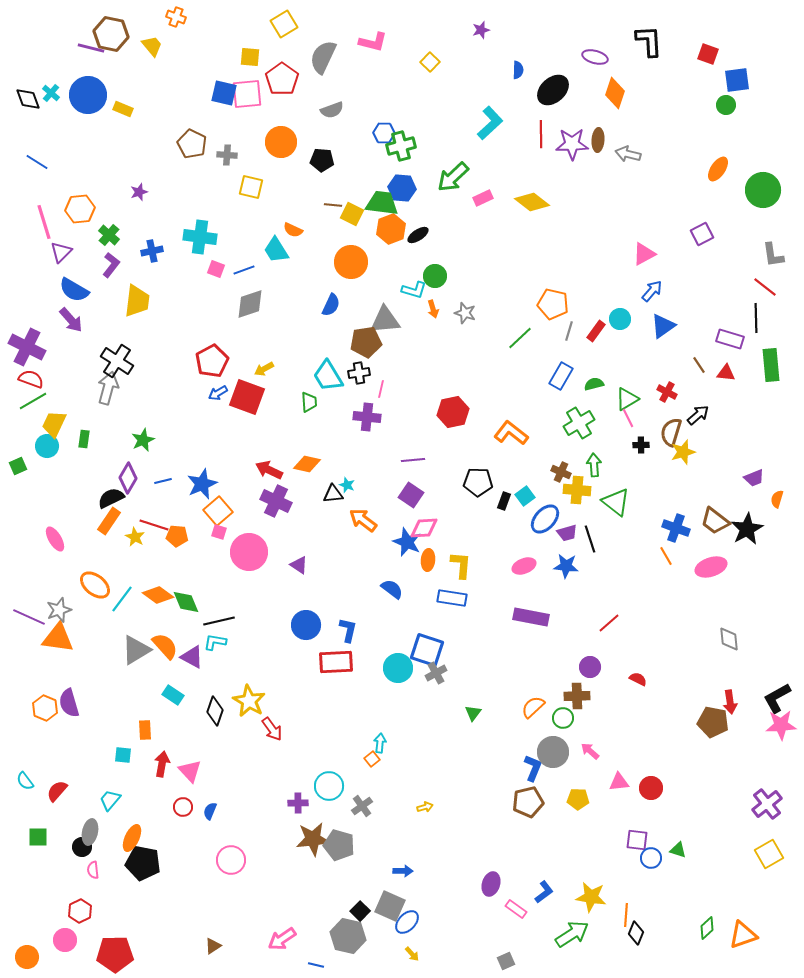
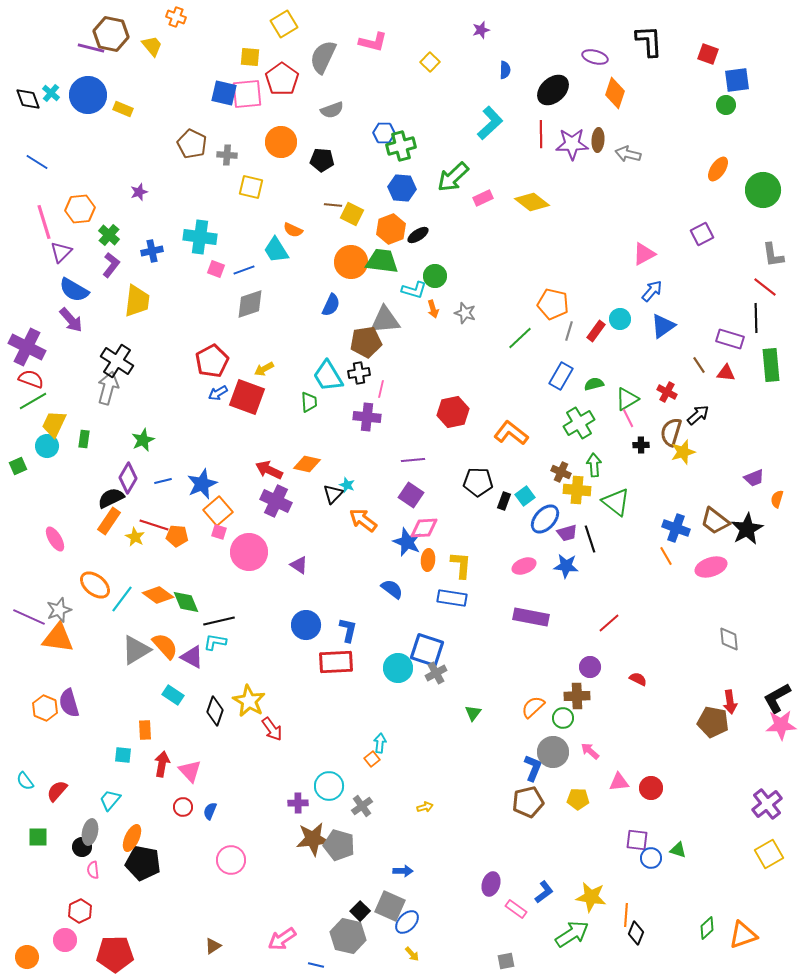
blue semicircle at (518, 70): moved 13 px left
green trapezoid at (382, 203): moved 58 px down
black triangle at (333, 494): rotated 40 degrees counterclockwise
gray square at (506, 961): rotated 12 degrees clockwise
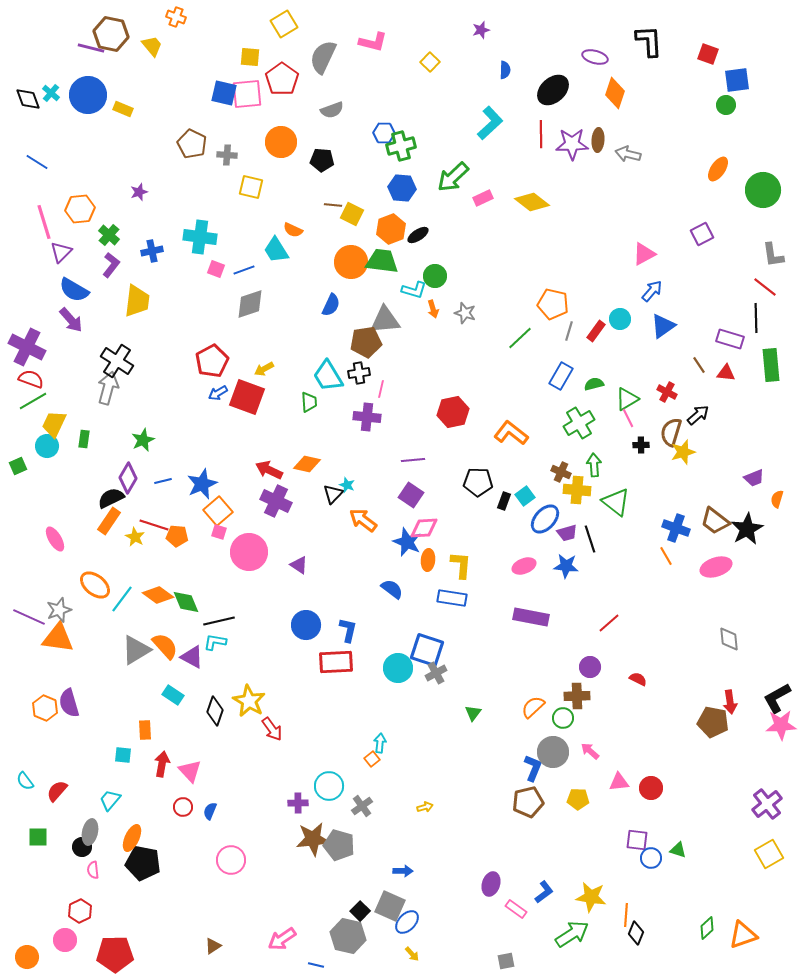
pink ellipse at (711, 567): moved 5 px right
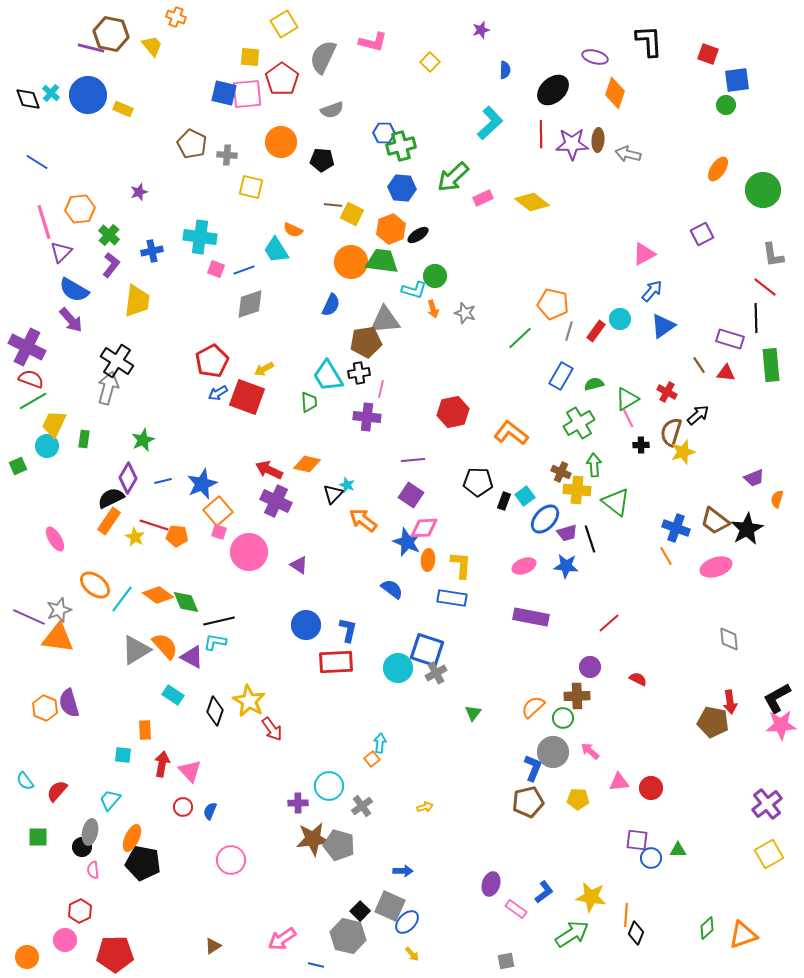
green triangle at (678, 850): rotated 18 degrees counterclockwise
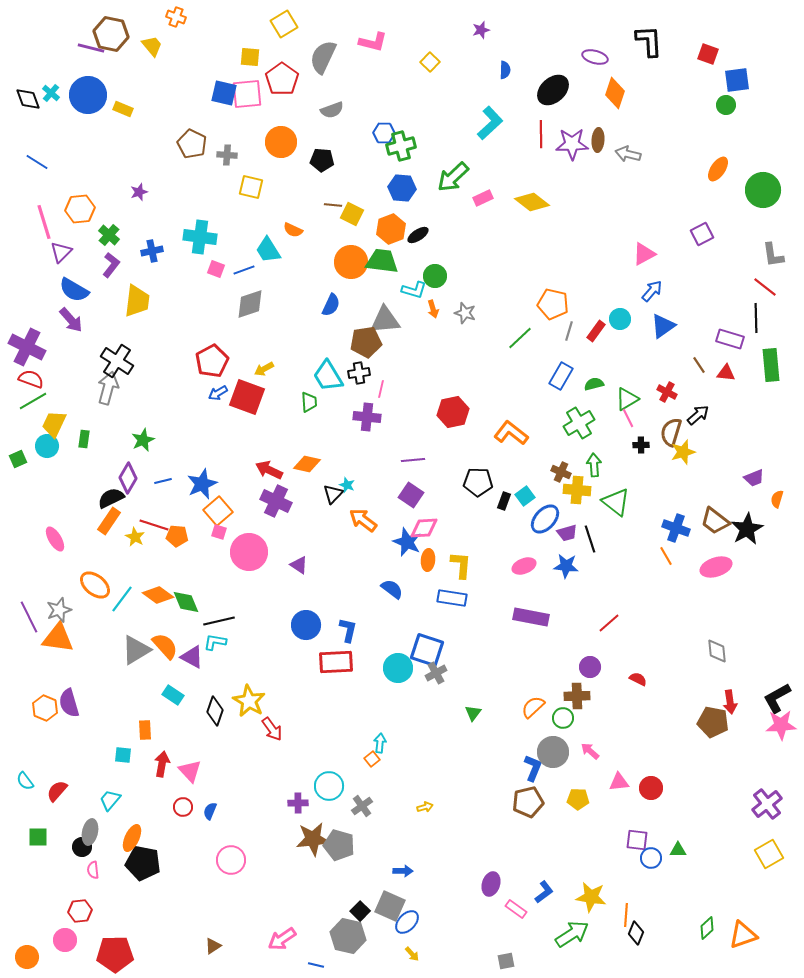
cyan trapezoid at (276, 250): moved 8 px left
green square at (18, 466): moved 7 px up
purple line at (29, 617): rotated 40 degrees clockwise
gray diamond at (729, 639): moved 12 px left, 12 px down
red hexagon at (80, 911): rotated 20 degrees clockwise
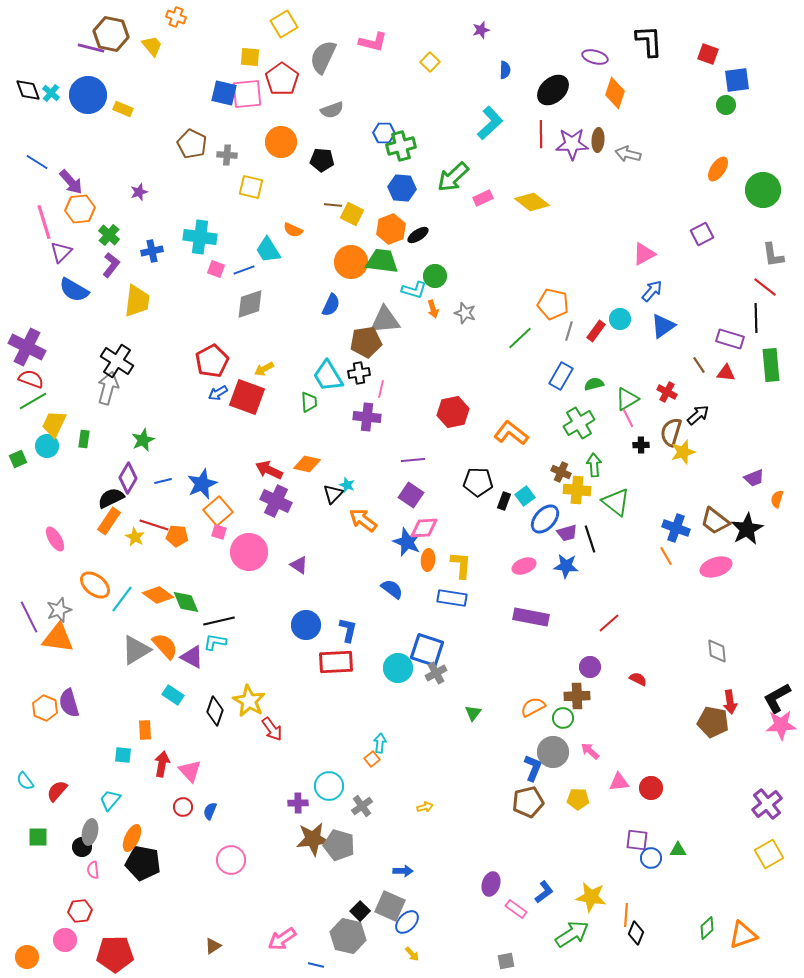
black diamond at (28, 99): moved 9 px up
purple arrow at (71, 320): moved 138 px up
orange semicircle at (533, 707): rotated 15 degrees clockwise
